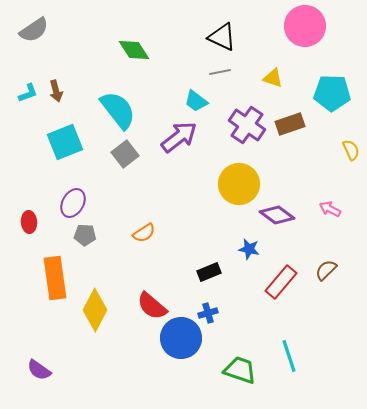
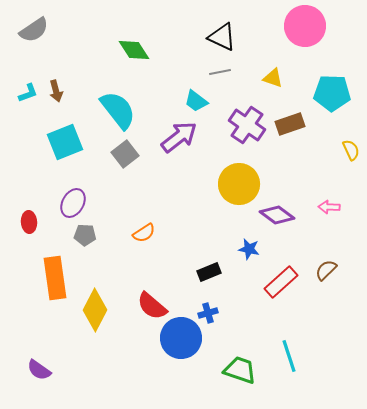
pink arrow: moved 1 px left, 2 px up; rotated 25 degrees counterclockwise
red rectangle: rotated 8 degrees clockwise
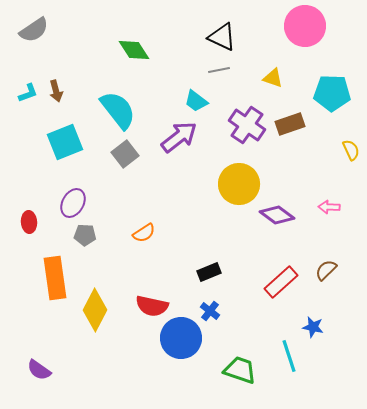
gray line: moved 1 px left, 2 px up
blue star: moved 64 px right, 78 px down
red semicircle: rotated 28 degrees counterclockwise
blue cross: moved 2 px right, 2 px up; rotated 36 degrees counterclockwise
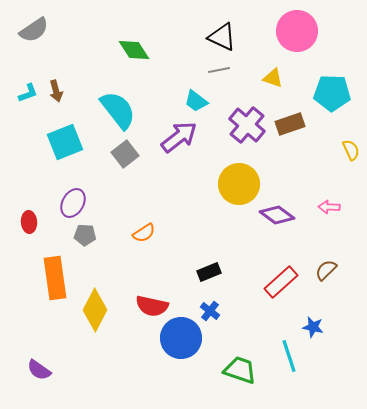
pink circle: moved 8 px left, 5 px down
purple cross: rotated 6 degrees clockwise
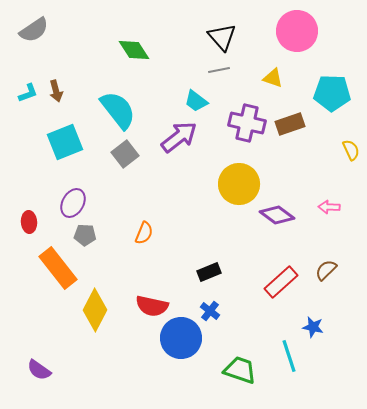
black triangle: rotated 24 degrees clockwise
purple cross: moved 2 px up; rotated 27 degrees counterclockwise
orange semicircle: rotated 35 degrees counterclockwise
orange rectangle: moved 3 px right, 10 px up; rotated 30 degrees counterclockwise
